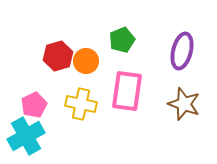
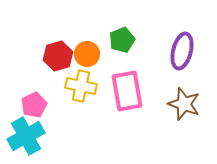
orange circle: moved 1 px right, 7 px up
pink rectangle: rotated 18 degrees counterclockwise
yellow cross: moved 18 px up
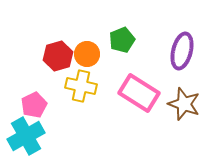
pink rectangle: moved 12 px right, 2 px down; rotated 48 degrees counterclockwise
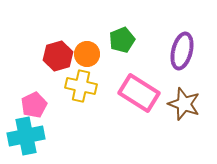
cyan cross: rotated 18 degrees clockwise
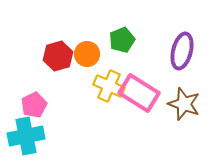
yellow cross: moved 28 px right; rotated 12 degrees clockwise
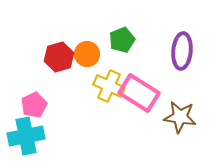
purple ellipse: rotated 9 degrees counterclockwise
red hexagon: moved 1 px right, 1 px down
brown star: moved 4 px left, 13 px down; rotated 12 degrees counterclockwise
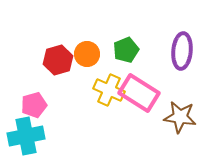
green pentagon: moved 4 px right, 10 px down
red hexagon: moved 1 px left, 3 px down
yellow cross: moved 4 px down
pink pentagon: rotated 10 degrees clockwise
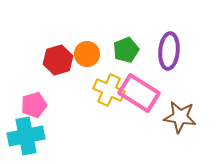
purple ellipse: moved 13 px left
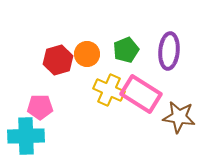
pink rectangle: moved 2 px right, 1 px down
pink pentagon: moved 6 px right, 2 px down; rotated 15 degrees clockwise
brown star: moved 1 px left
cyan cross: rotated 9 degrees clockwise
